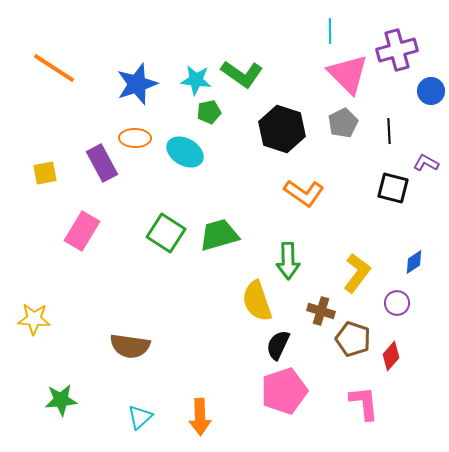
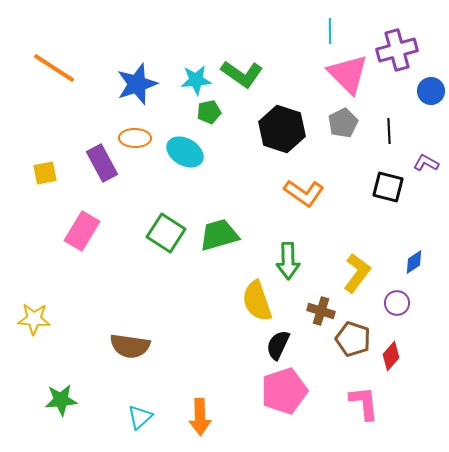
cyan star: rotated 12 degrees counterclockwise
black square: moved 5 px left, 1 px up
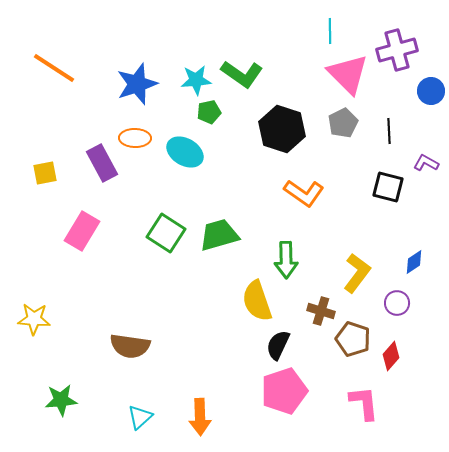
green arrow: moved 2 px left, 1 px up
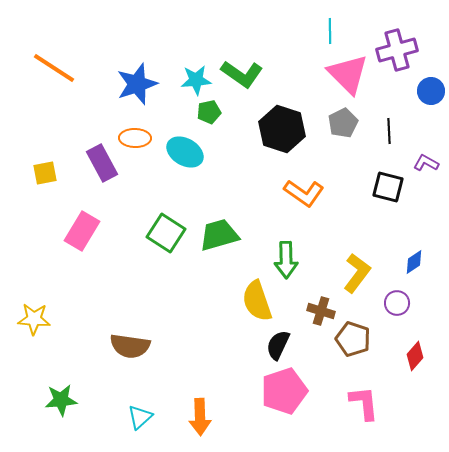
red diamond: moved 24 px right
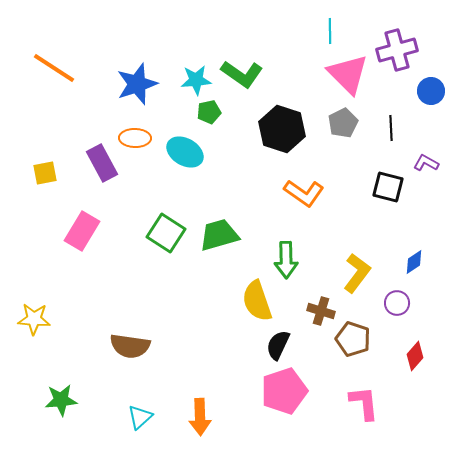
black line: moved 2 px right, 3 px up
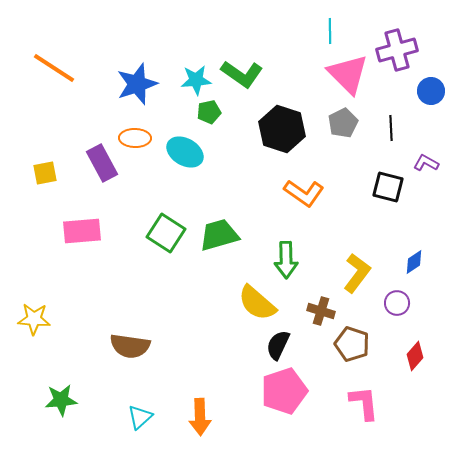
pink rectangle: rotated 54 degrees clockwise
yellow semicircle: moved 2 px down; rotated 30 degrees counterclockwise
brown pentagon: moved 1 px left, 5 px down
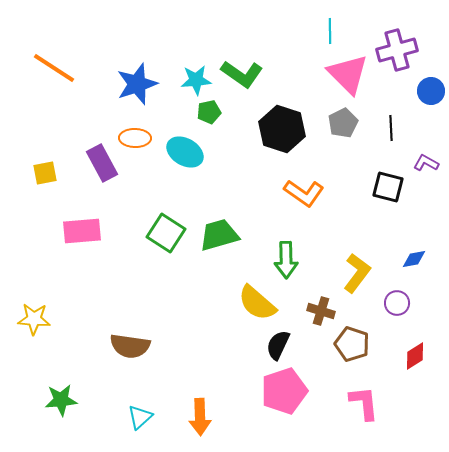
blue diamond: moved 3 px up; rotated 25 degrees clockwise
red diamond: rotated 16 degrees clockwise
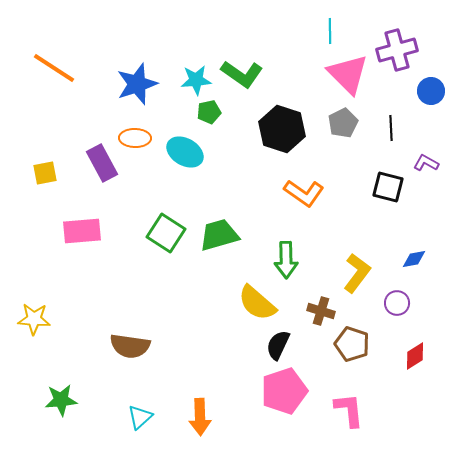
pink L-shape: moved 15 px left, 7 px down
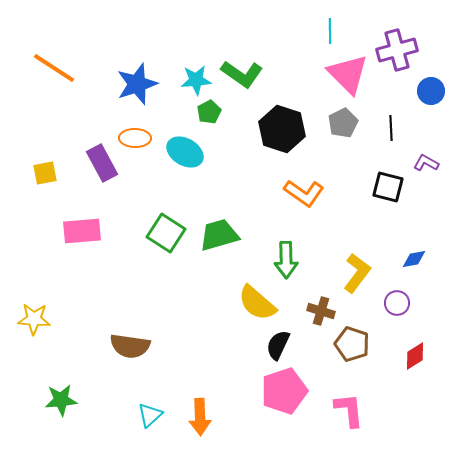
green pentagon: rotated 15 degrees counterclockwise
cyan triangle: moved 10 px right, 2 px up
